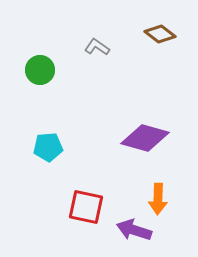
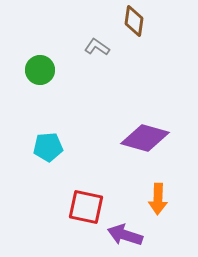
brown diamond: moved 26 px left, 13 px up; rotated 60 degrees clockwise
purple arrow: moved 9 px left, 5 px down
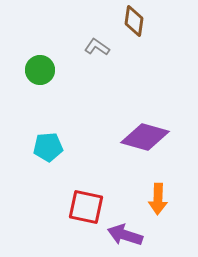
purple diamond: moved 1 px up
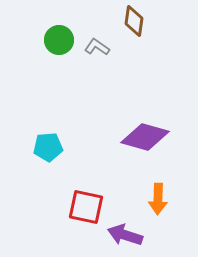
green circle: moved 19 px right, 30 px up
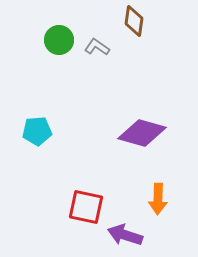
purple diamond: moved 3 px left, 4 px up
cyan pentagon: moved 11 px left, 16 px up
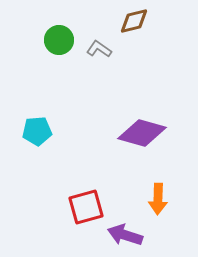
brown diamond: rotated 68 degrees clockwise
gray L-shape: moved 2 px right, 2 px down
red square: rotated 27 degrees counterclockwise
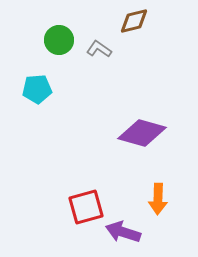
cyan pentagon: moved 42 px up
purple arrow: moved 2 px left, 3 px up
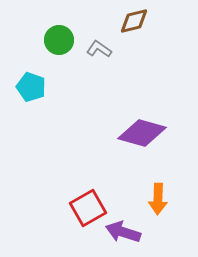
cyan pentagon: moved 6 px left, 2 px up; rotated 24 degrees clockwise
red square: moved 2 px right, 1 px down; rotated 15 degrees counterclockwise
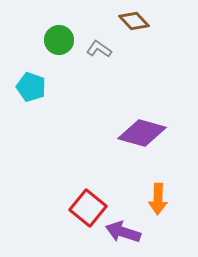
brown diamond: rotated 60 degrees clockwise
red square: rotated 21 degrees counterclockwise
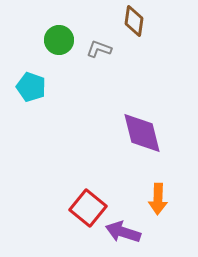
brown diamond: rotated 52 degrees clockwise
gray L-shape: rotated 15 degrees counterclockwise
purple diamond: rotated 60 degrees clockwise
